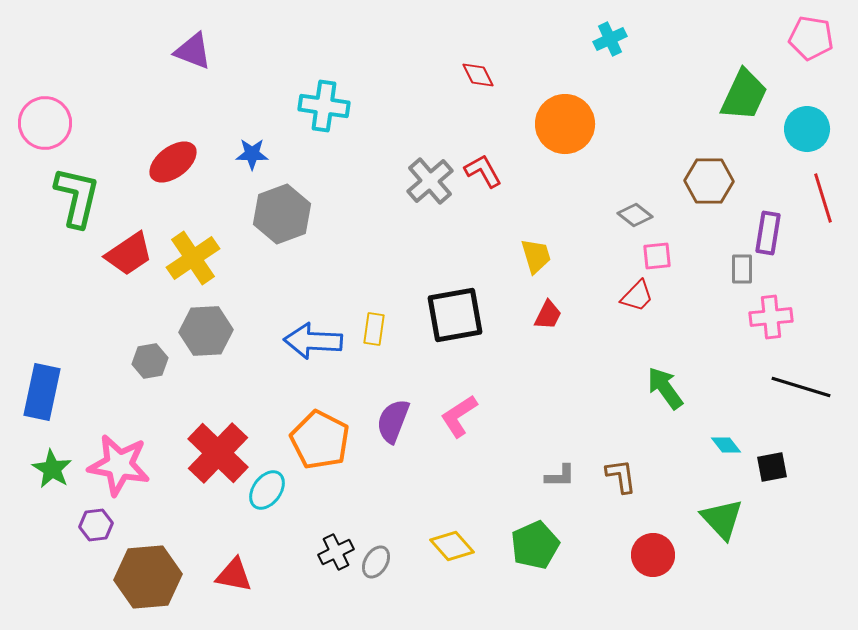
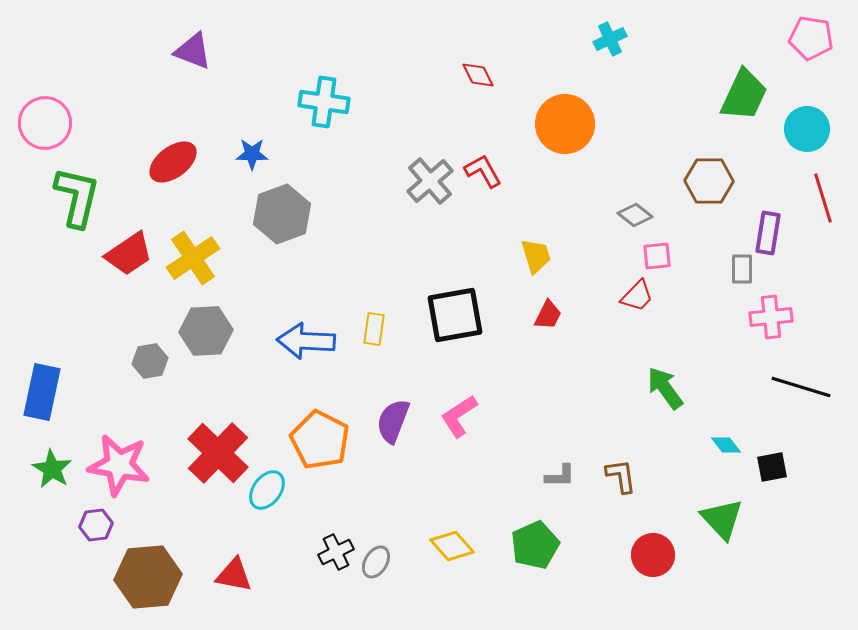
cyan cross at (324, 106): moved 4 px up
blue arrow at (313, 341): moved 7 px left
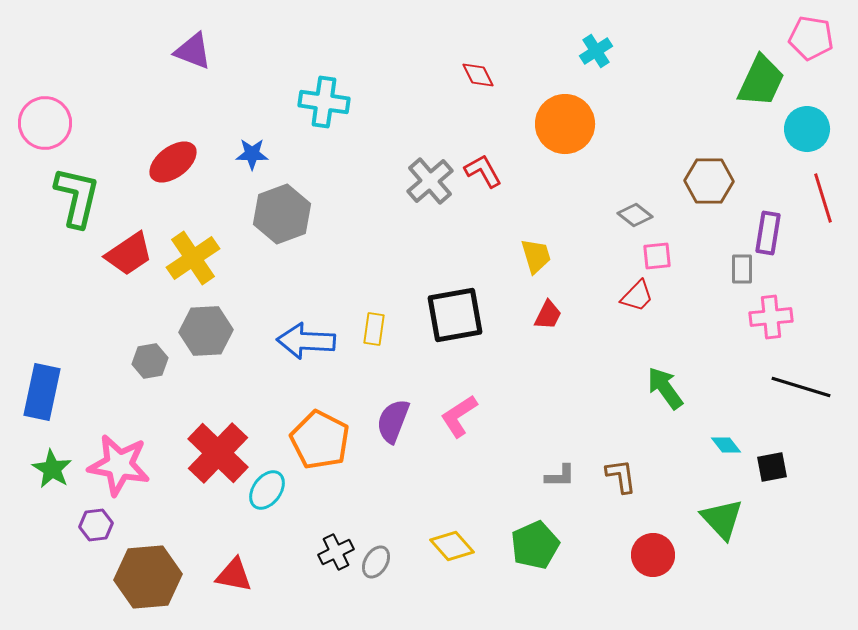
cyan cross at (610, 39): moved 14 px left, 12 px down; rotated 8 degrees counterclockwise
green trapezoid at (744, 95): moved 17 px right, 14 px up
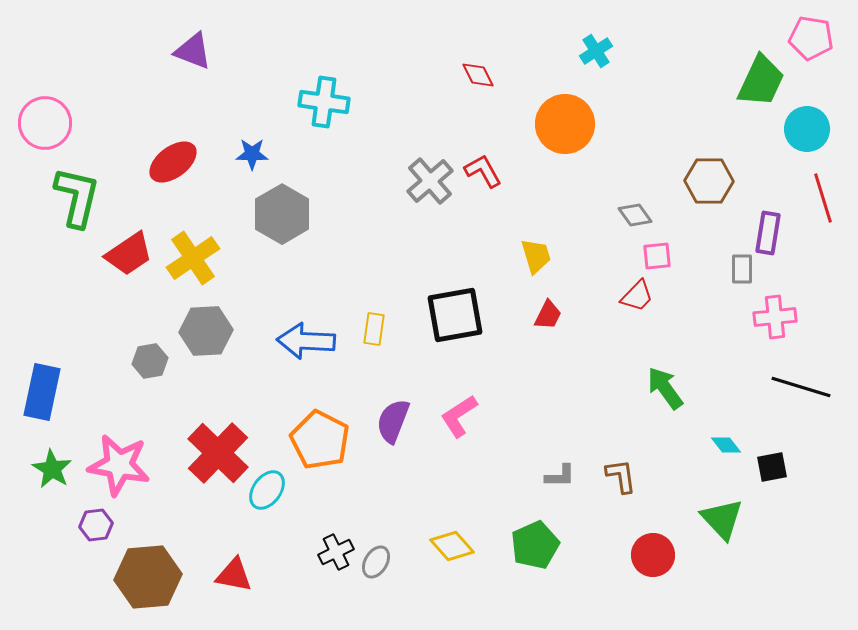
gray hexagon at (282, 214): rotated 10 degrees counterclockwise
gray diamond at (635, 215): rotated 16 degrees clockwise
pink cross at (771, 317): moved 4 px right
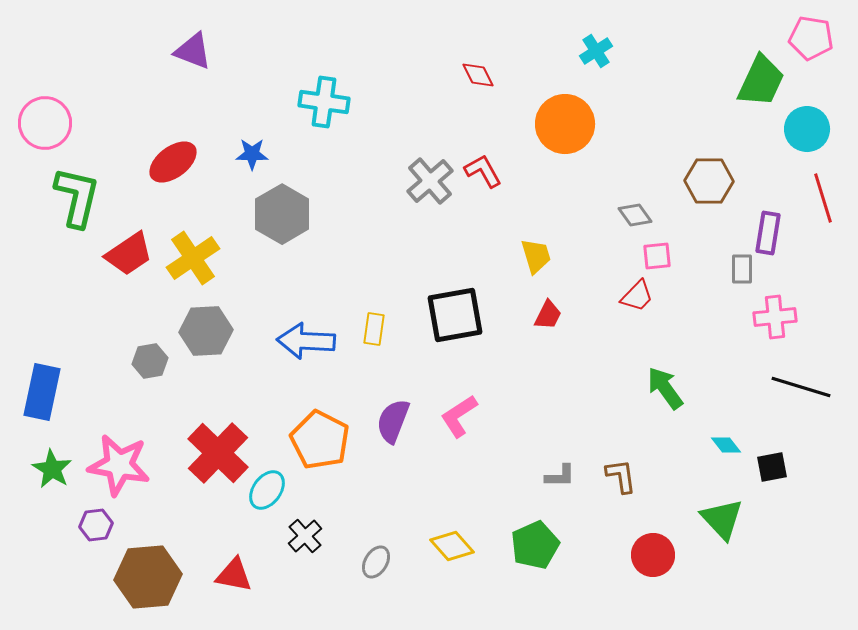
black cross at (336, 552): moved 31 px left, 16 px up; rotated 16 degrees counterclockwise
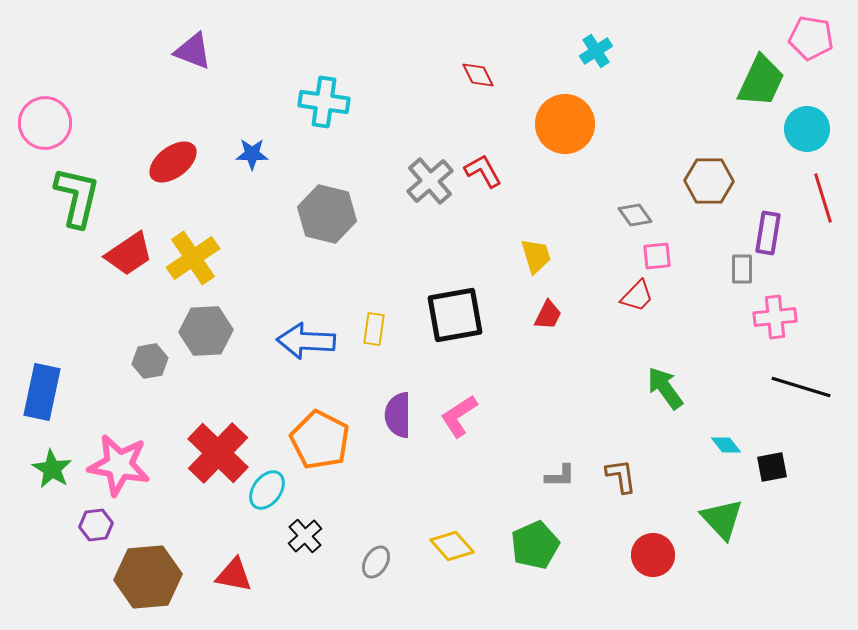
gray hexagon at (282, 214): moved 45 px right; rotated 16 degrees counterclockwise
purple semicircle at (393, 421): moved 5 px right, 6 px up; rotated 21 degrees counterclockwise
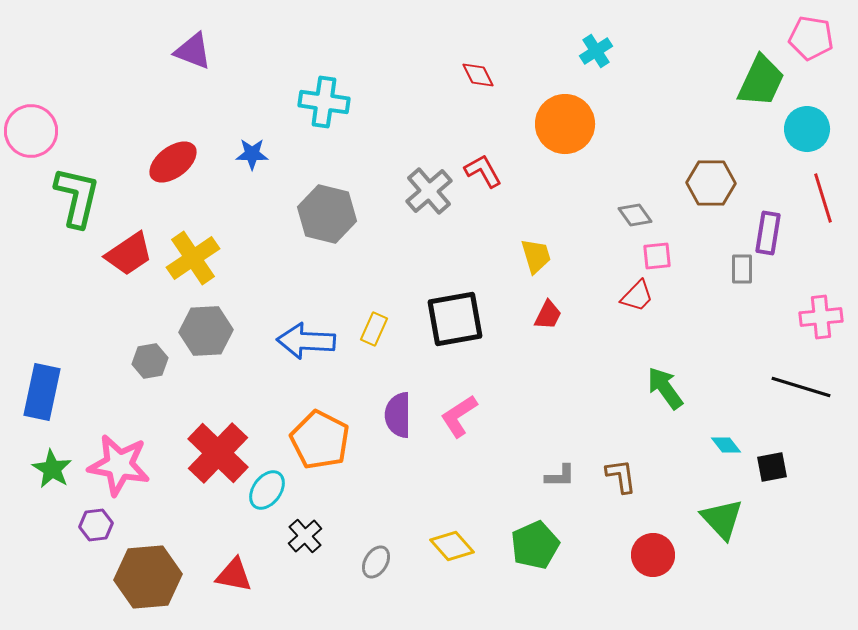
pink circle at (45, 123): moved 14 px left, 8 px down
gray cross at (430, 181): moved 1 px left, 10 px down
brown hexagon at (709, 181): moved 2 px right, 2 px down
black square at (455, 315): moved 4 px down
pink cross at (775, 317): moved 46 px right
yellow rectangle at (374, 329): rotated 16 degrees clockwise
